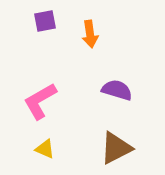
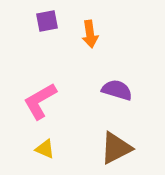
purple square: moved 2 px right
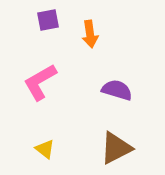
purple square: moved 1 px right, 1 px up
pink L-shape: moved 19 px up
yellow triangle: rotated 15 degrees clockwise
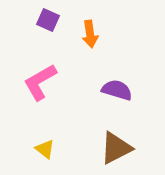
purple square: rotated 35 degrees clockwise
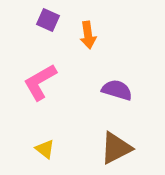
orange arrow: moved 2 px left, 1 px down
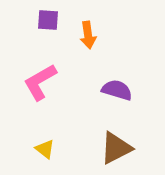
purple square: rotated 20 degrees counterclockwise
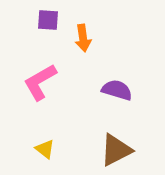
orange arrow: moved 5 px left, 3 px down
brown triangle: moved 2 px down
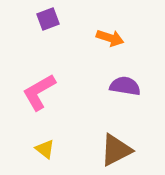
purple square: moved 1 px up; rotated 25 degrees counterclockwise
orange arrow: moved 27 px right; rotated 64 degrees counterclockwise
pink L-shape: moved 1 px left, 10 px down
purple semicircle: moved 8 px right, 4 px up; rotated 8 degrees counterclockwise
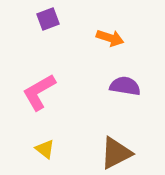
brown triangle: moved 3 px down
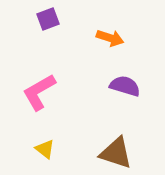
purple semicircle: rotated 8 degrees clockwise
brown triangle: rotated 45 degrees clockwise
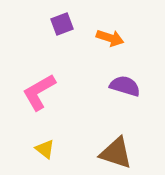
purple square: moved 14 px right, 5 px down
